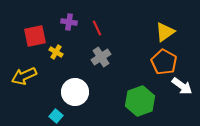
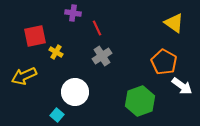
purple cross: moved 4 px right, 9 px up
yellow triangle: moved 9 px right, 9 px up; rotated 50 degrees counterclockwise
gray cross: moved 1 px right, 1 px up
cyan square: moved 1 px right, 1 px up
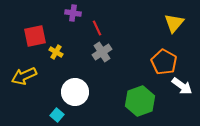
yellow triangle: rotated 35 degrees clockwise
gray cross: moved 4 px up
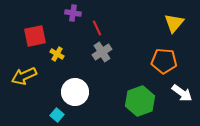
yellow cross: moved 1 px right, 2 px down
orange pentagon: moved 1 px up; rotated 25 degrees counterclockwise
white arrow: moved 7 px down
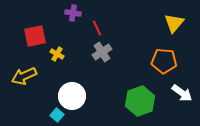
white circle: moved 3 px left, 4 px down
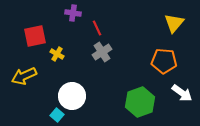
green hexagon: moved 1 px down
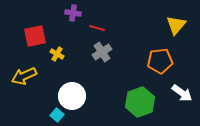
yellow triangle: moved 2 px right, 2 px down
red line: rotated 49 degrees counterclockwise
orange pentagon: moved 4 px left; rotated 10 degrees counterclockwise
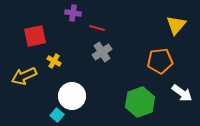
yellow cross: moved 3 px left, 7 px down
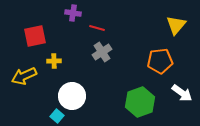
yellow cross: rotated 32 degrees counterclockwise
cyan square: moved 1 px down
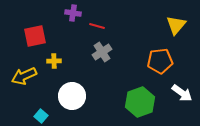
red line: moved 2 px up
cyan square: moved 16 px left
